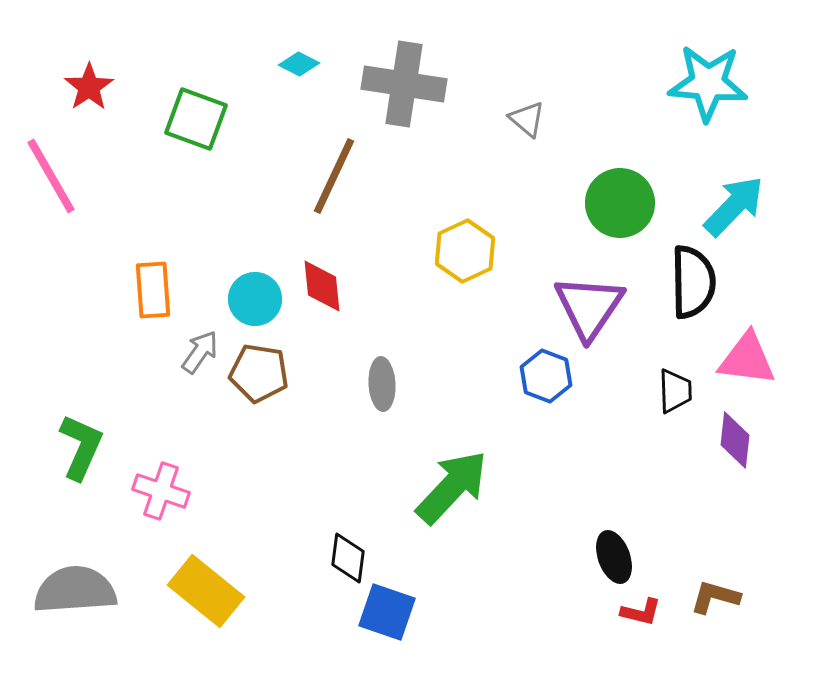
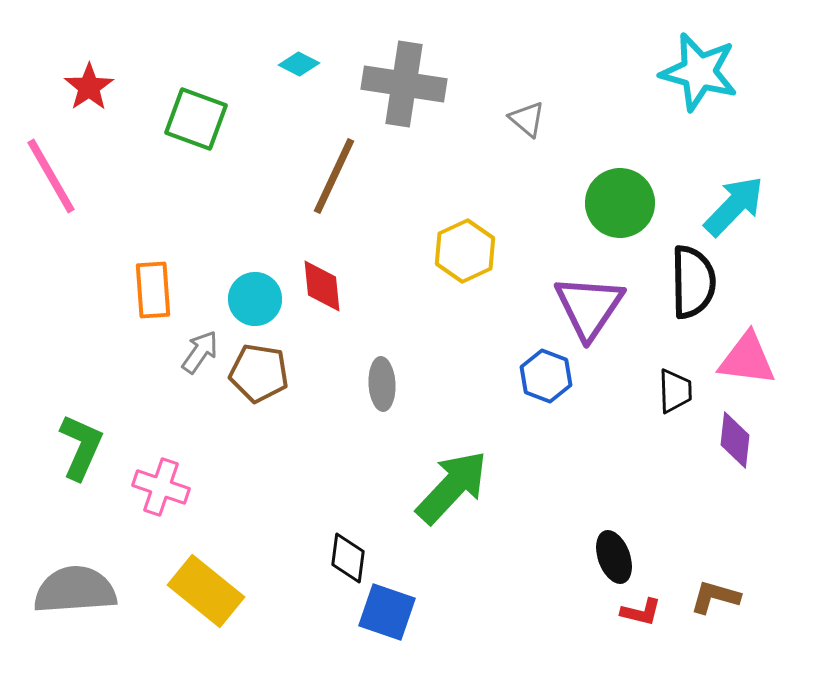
cyan star: moved 9 px left, 11 px up; rotated 10 degrees clockwise
pink cross: moved 4 px up
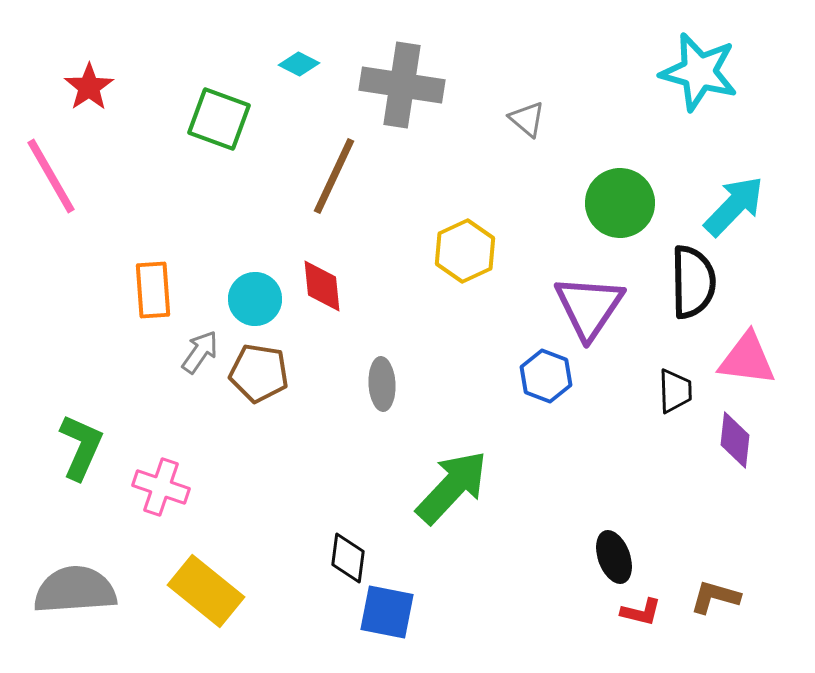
gray cross: moved 2 px left, 1 px down
green square: moved 23 px right
blue square: rotated 8 degrees counterclockwise
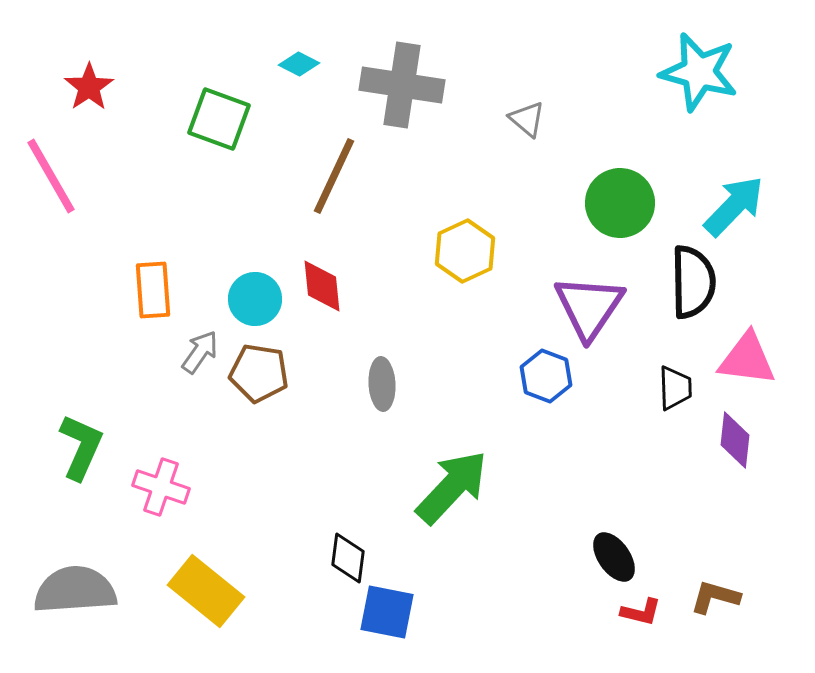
black trapezoid: moved 3 px up
black ellipse: rotated 15 degrees counterclockwise
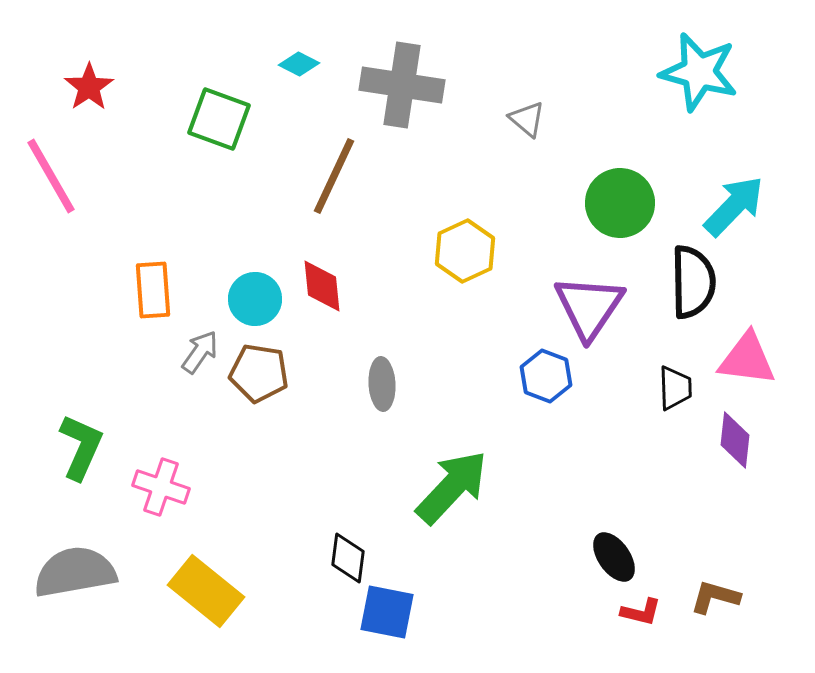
gray semicircle: moved 18 px up; rotated 6 degrees counterclockwise
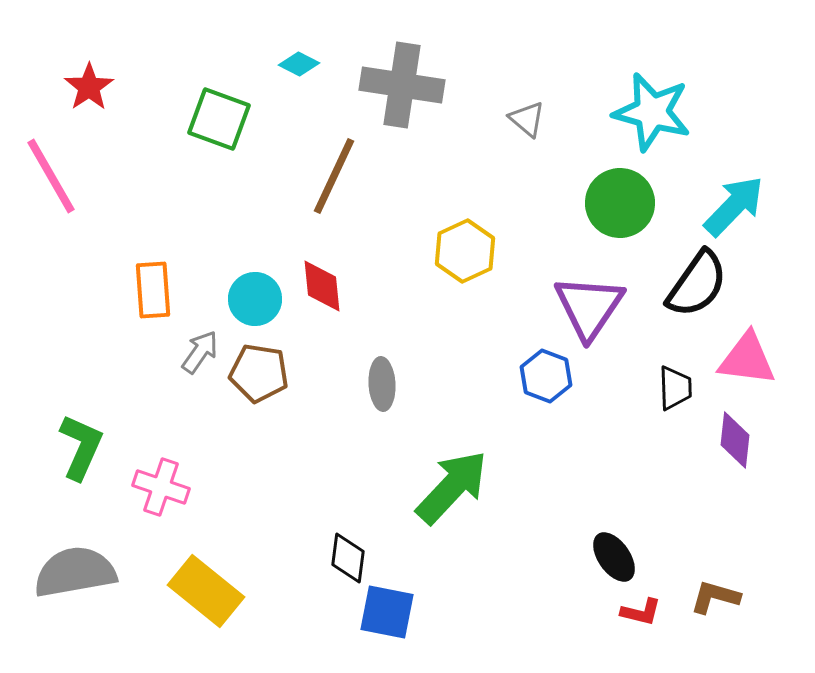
cyan star: moved 47 px left, 40 px down
black semicircle: moved 4 px right, 2 px down; rotated 36 degrees clockwise
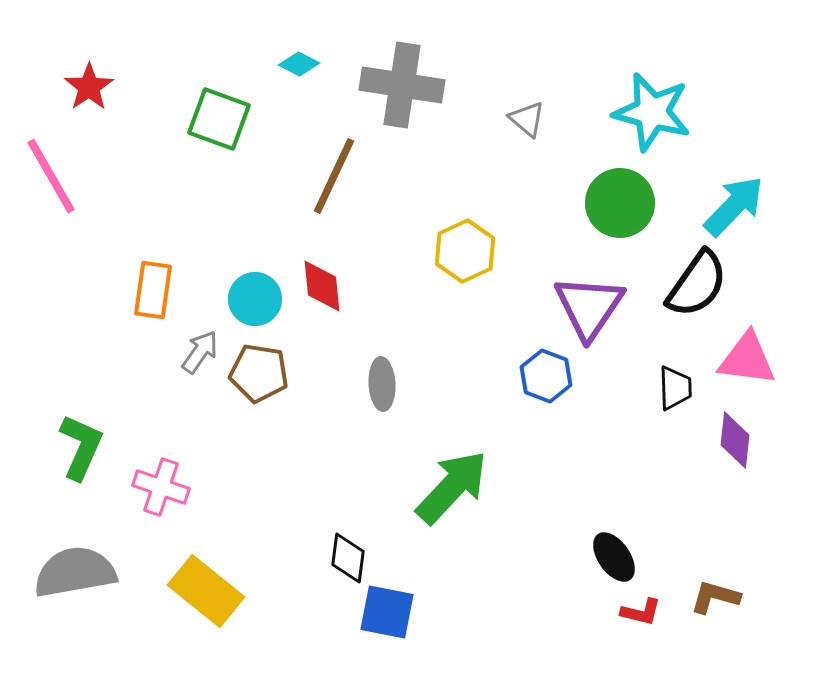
orange rectangle: rotated 12 degrees clockwise
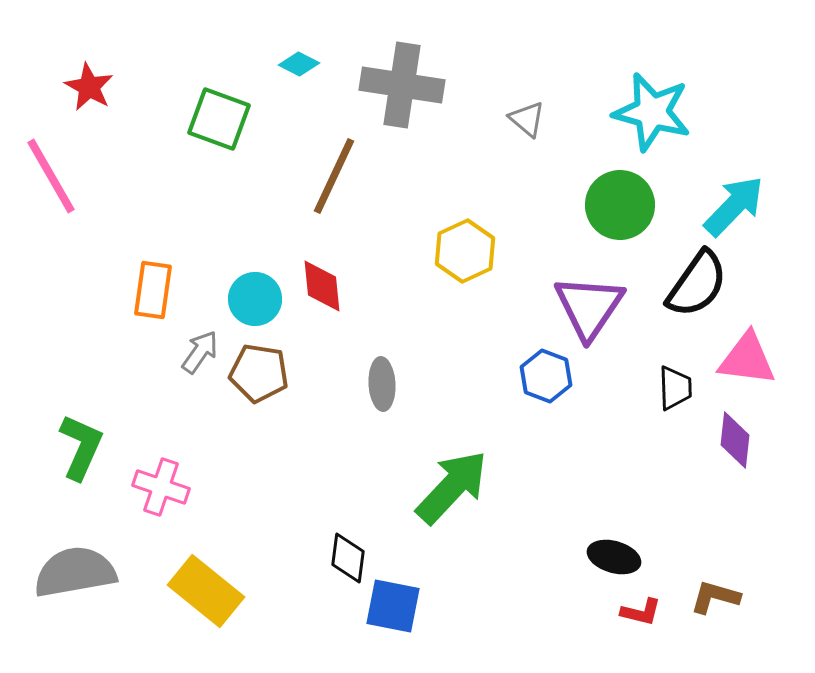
red star: rotated 9 degrees counterclockwise
green circle: moved 2 px down
black ellipse: rotated 39 degrees counterclockwise
blue square: moved 6 px right, 6 px up
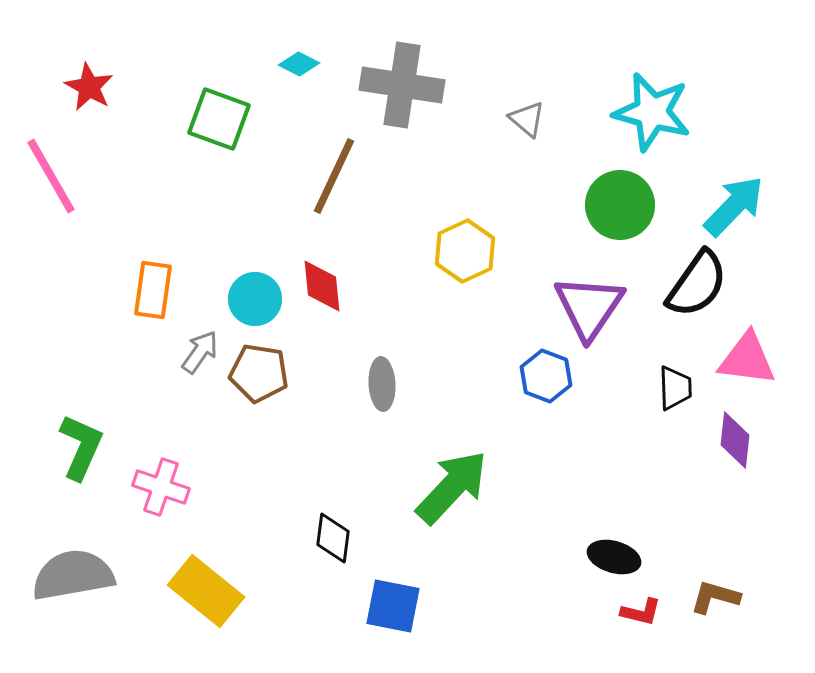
black diamond: moved 15 px left, 20 px up
gray semicircle: moved 2 px left, 3 px down
